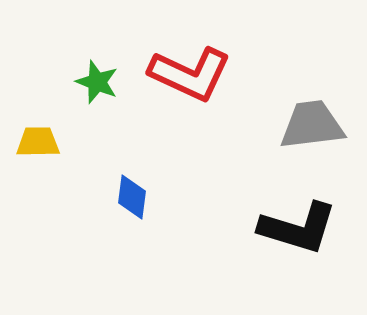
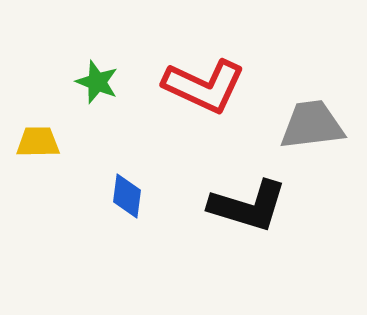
red L-shape: moved 14 px right, 12 px down
blue diamond: moved 5 px left, 1 px up
black L-shape: moved 50 px left, 22 px up
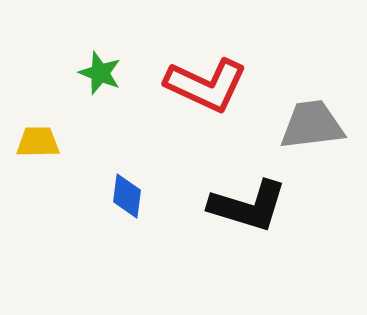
green star: moved 3 px right, 9 px up
red L-shape: moved 2 px right, 1 px up
